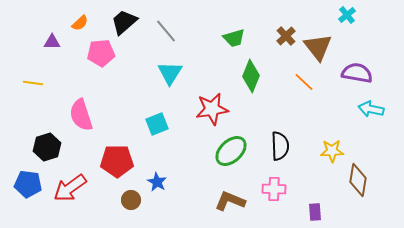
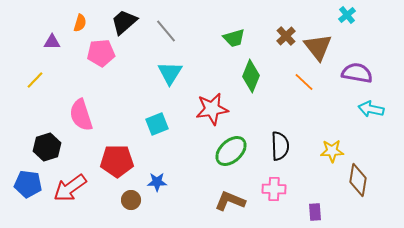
orange semicircle: rotated 30 degrees counterclockwise
yellow line: moved 2 px right, 3 px up; rotated 54 degrees counterclockwise
blue star: rotated 30 degrees counterclockwise
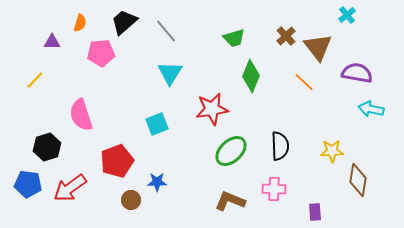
red pentagon: rotated 20 degrees counterclockwise
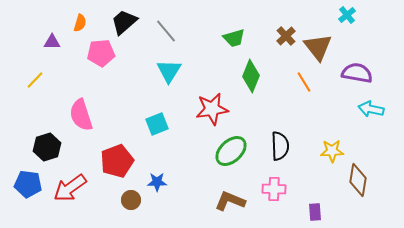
cyan triangle: moved 1 px left, 2 px up
orange line: rotated 15 degrees clockwise
